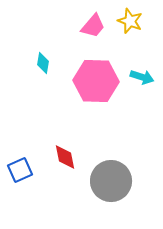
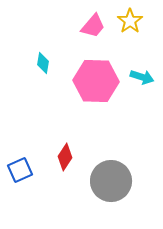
yellow star: rotated 15 degrees clockwise
red diamond: rotated 44 degrees clockwise
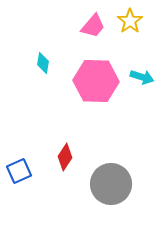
blue square: moved 1 px left, 1 px down
gray circle: moved 3 px down
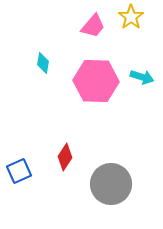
yellow star: moved 1 px right, 4 px up
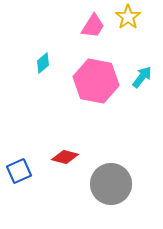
yellow star: moved 3 px left
pink trapezoid: rotated 8 degrees counterclockwise
cyan diamond: rotated 40 degrees clockwise
cyan arrow: rotated 70 degrees counterclockwise
pink hexagon: rotated 9 degrees clockwise
red diamond: rotated 72 degrees clockwise
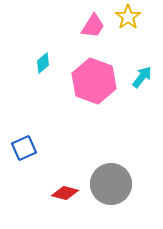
pink hexagon: moved 2 px left; rotated 9 degrees clockwise
red diamond: moved 36 px down
blue square: moved 5 px right, 23 px up
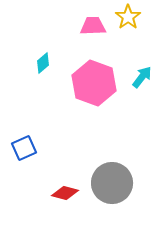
pink trapezoid: rotated 124 degrees counterclockwise
pink hexagon: moved 2 px down
gray circle: moved 1 px right, 1 px up
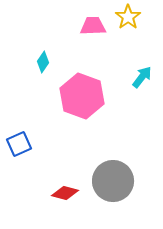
cyan diamond: moved 1 px up; rotated 15 degrees counterclockwise
pink hexagon: moved 12 px left, 13 px down
blue square: moved 5 px left, 4 px up
gray circle: moved 1 px right, 2 px up
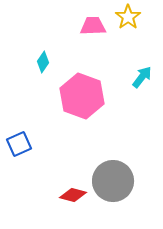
red diamond: moved 8 px right, 2 px down
